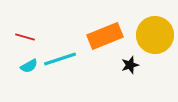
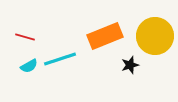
yellow circle: moved 1 px down
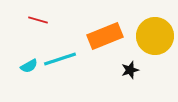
red line: moved 13 px right, 17 px up
black star: moved 5 px down
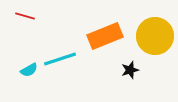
red line: moved 13 px left, 4 px up
cyan semicircle: moved 4 px down
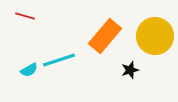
orange rectangle: rotated 28 degrees counterclockwise
cyan line: moved 1 px left, 1 px down
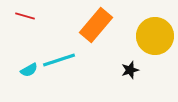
orange rectangle: moved 9 px left, 11 px up
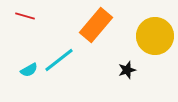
cyan line: rotated 20 degrees counterclockwise
black star: moved 3 px left
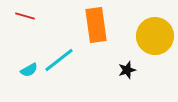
orange rectangle: rotated 48 degrees counterclockwise
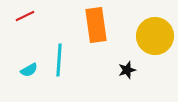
red line: rotated 42 degrees counterclockwise
cyan line: rotated 48 degrees counterclockwise
